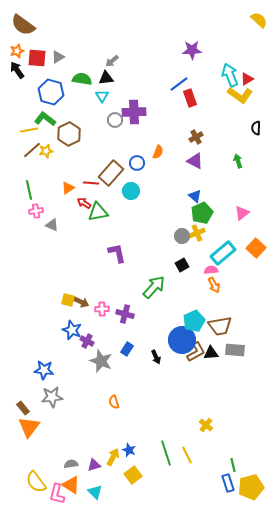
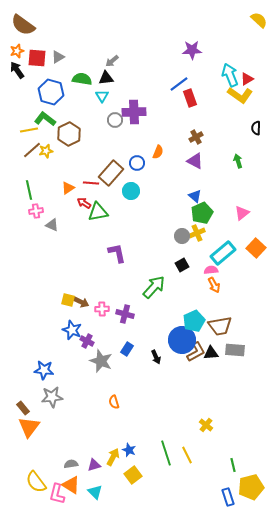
blue rectangle at (228, 483): moved 14 px down
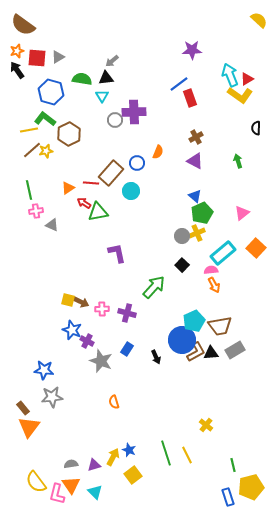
black square at (182, 265): rotated 16 degrees counterclockwise
purple cross at (125, 314): moved 2 px right, 1 px up
gray rectangle at (235, 350): rotated 36 degrees counterclockwise
orange triangle at (71, 485): rotated 24 degrees clockwise
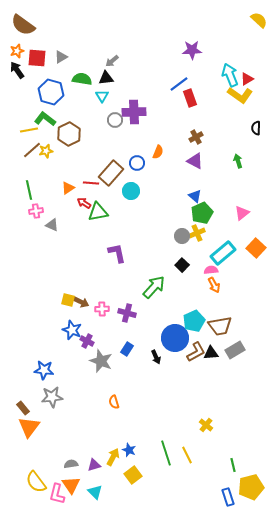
gray triangle at (58, 57): moved 3 px right
blue circle at (182, 340): moved 7 px left, 2 px up
